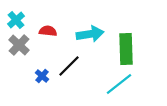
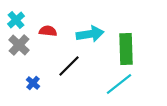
blue cross: moved 9 px left, 7 px down
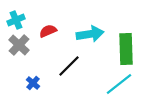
cyan cross: rotated 18 degrees clockwise
red semicircle: rotated 30 degrees counterclockwise
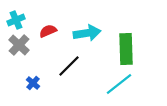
cyan arrow: moved 3 px left, 1 px up
